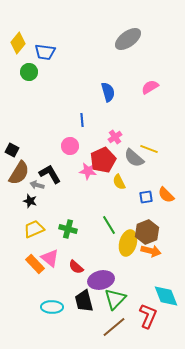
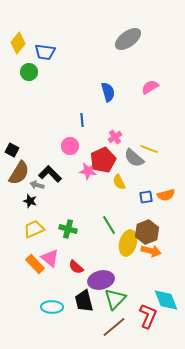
black L-shape: rotated 15 degrees counterclockwise
orange semicircle: rotated 60 degrees counterclockwise
cyan diamond: moved 4 px down
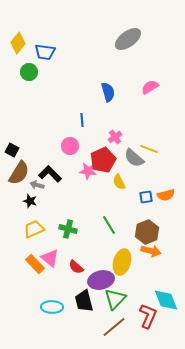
yellow ellipse: moved 6 px left, 19 px down
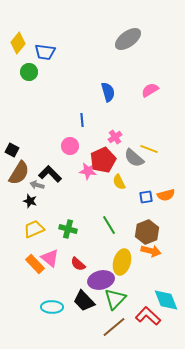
pink semicircle: moved 3 px down
red semicircle: moved 2 px right, 3 px up
black trapezoid: rotated 30 degrees counterclockwise
red L-shape: rotated 70 degrees counterclockwise
